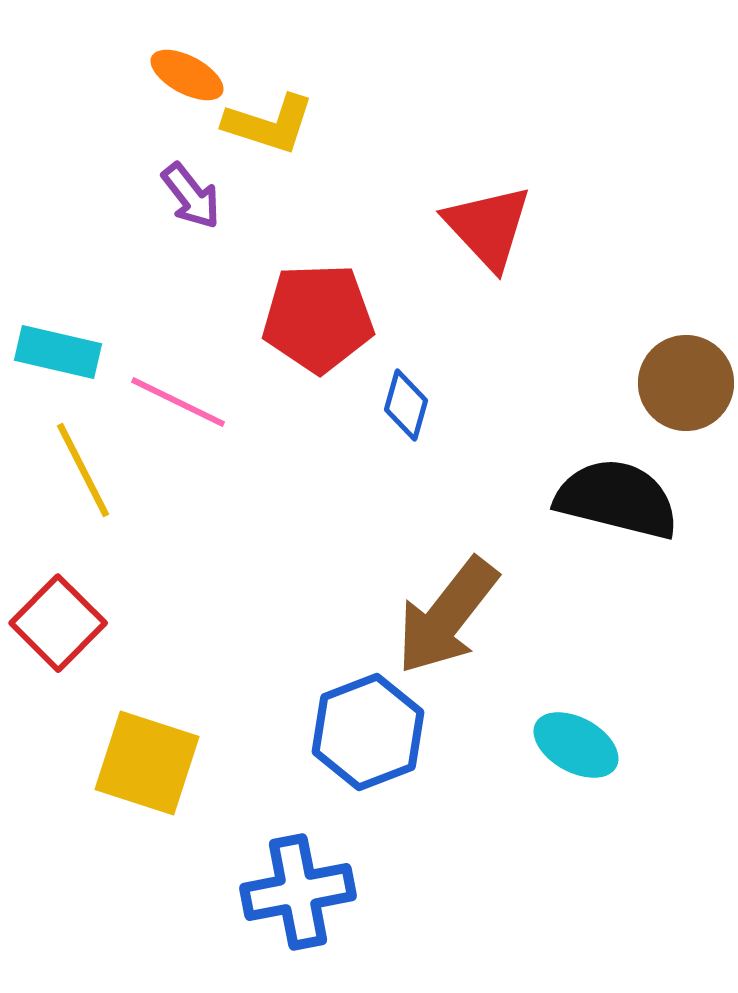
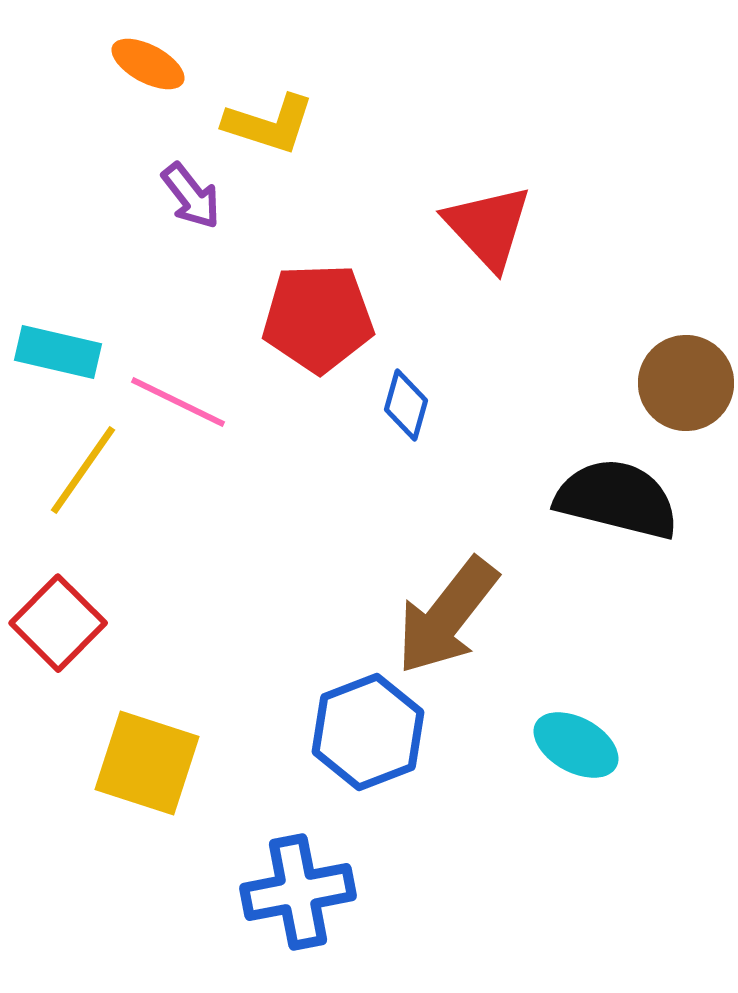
orange ellipse: moved 39 px left, 11 px up
yellow line: rotated 62 degrees clockwise
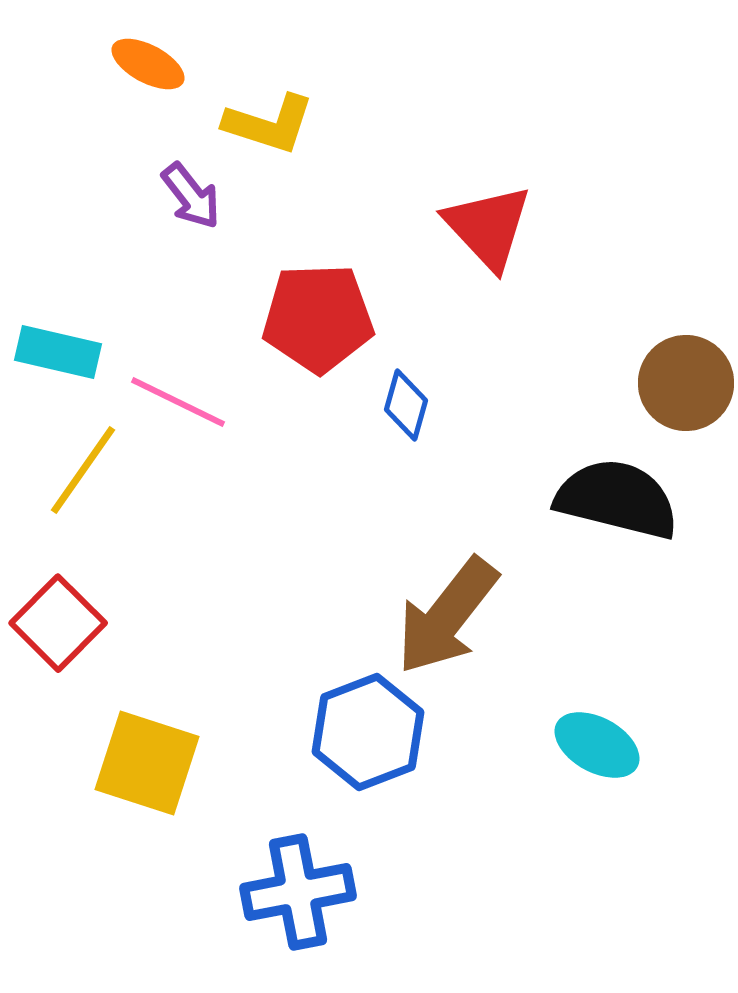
cyan ellipse: moved 21 px right
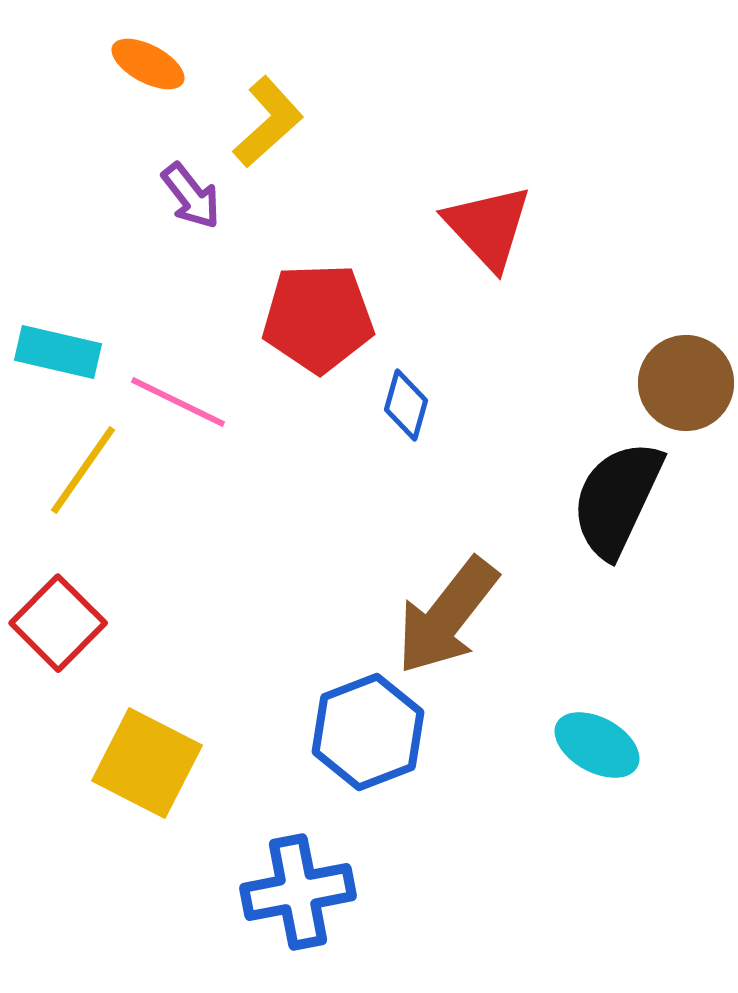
yellow L-shape: moved 1 px left, 2 px up; rotated 60 degrees counterclockwise
black semicircle: rotated 79 degrees counterclockwise
yellow square: rotated 9 degrees clockwise
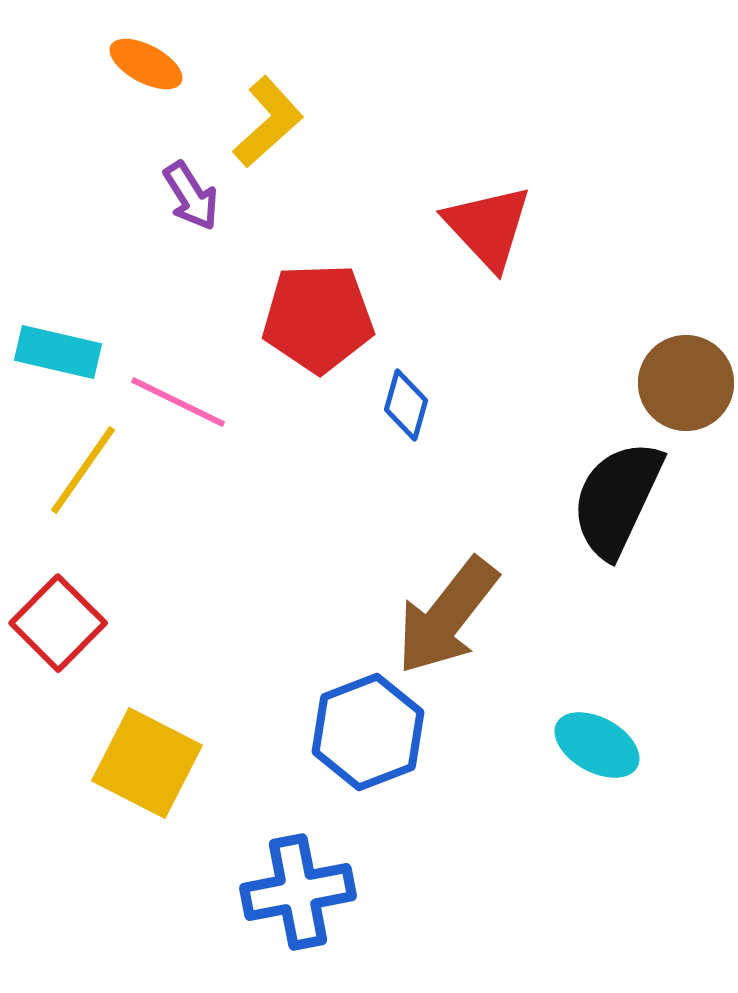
orange ellipse: moved 2 px left
purple arrow: rotated 6 degrees clockwise
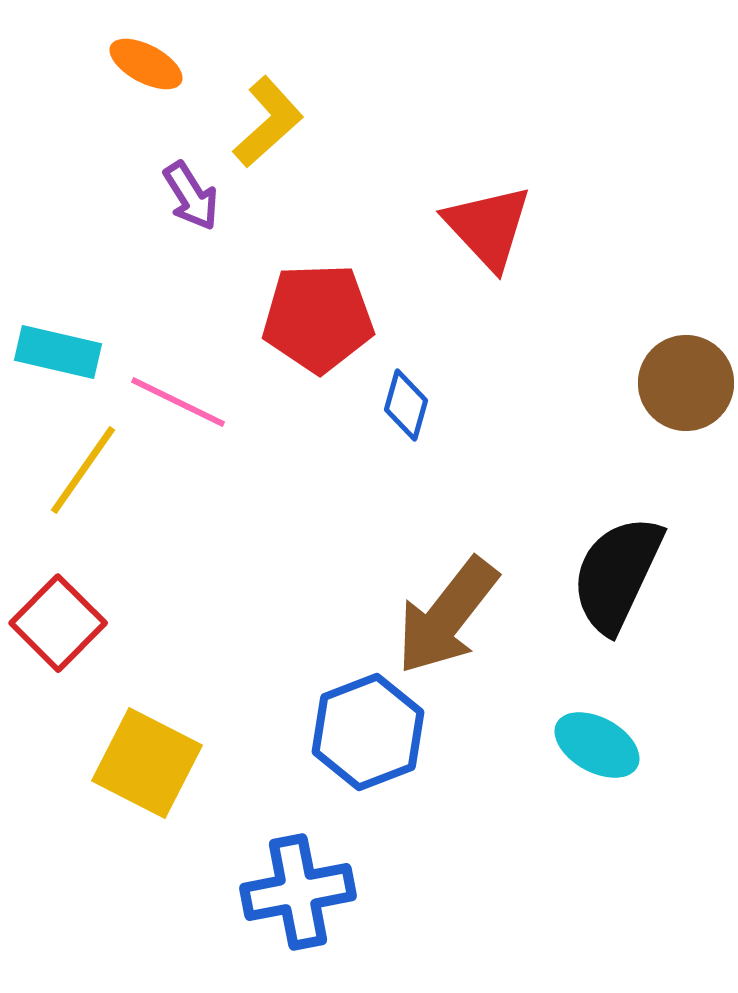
black semicircle: moved 75 px down
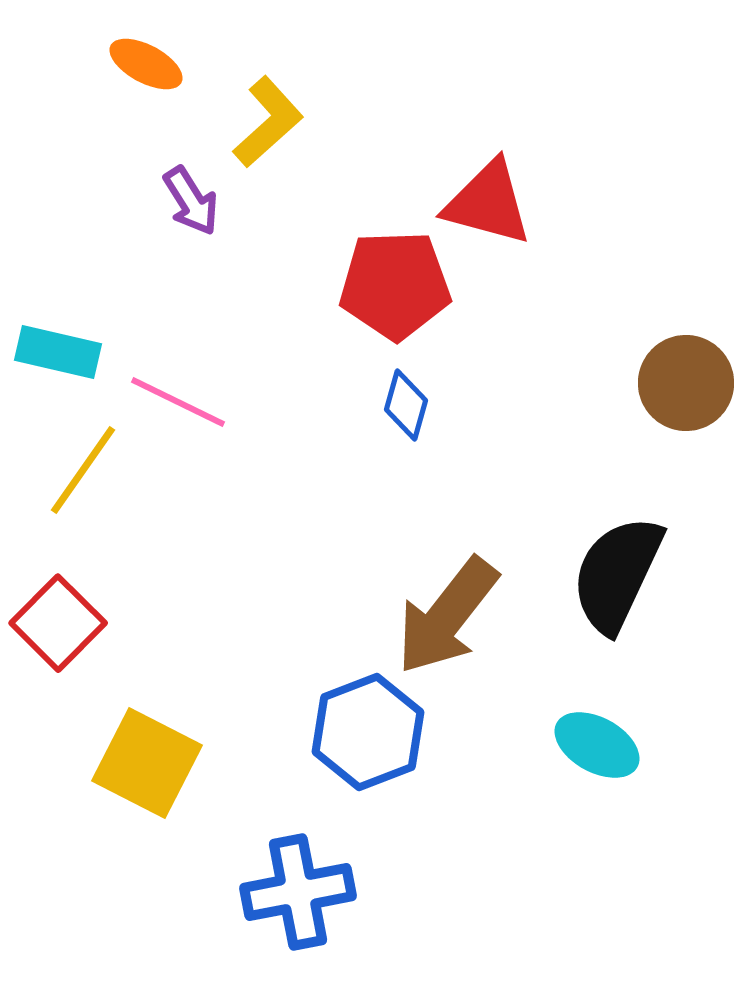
purple arrow: moved 5 px down
red triangle: moved 24 px up; rotated 32 degrees counterclockwise
red pentagon: moved 77 px right, 33 px up
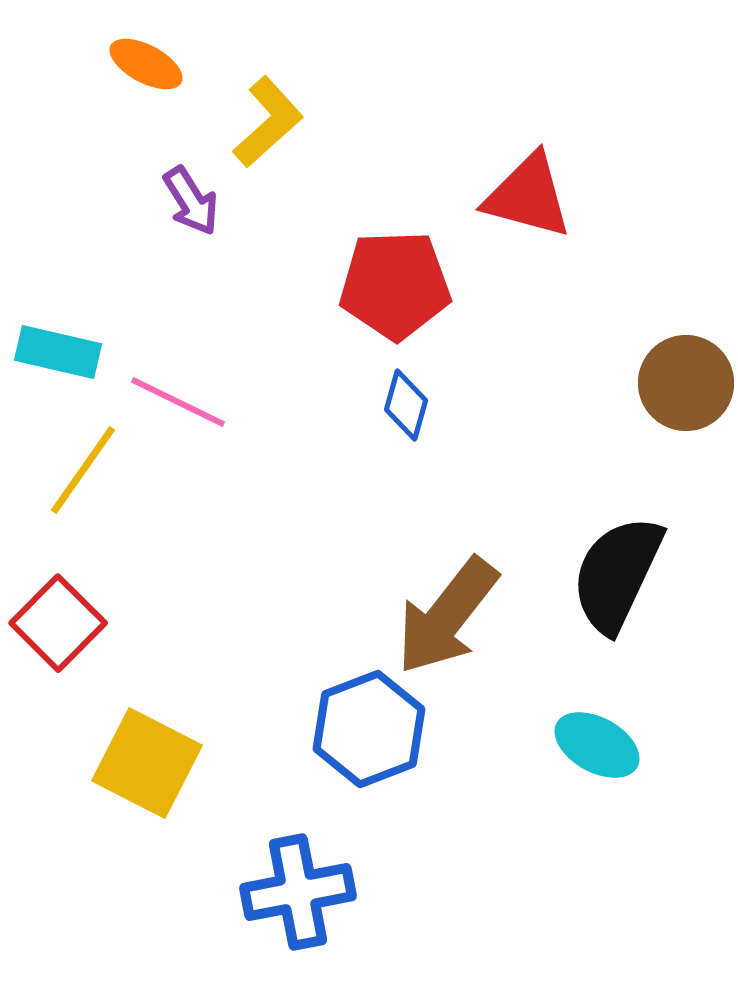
red triangle: moved 40 px right, 7 px up
blue hexagon: moved 1 px right, 3 px up
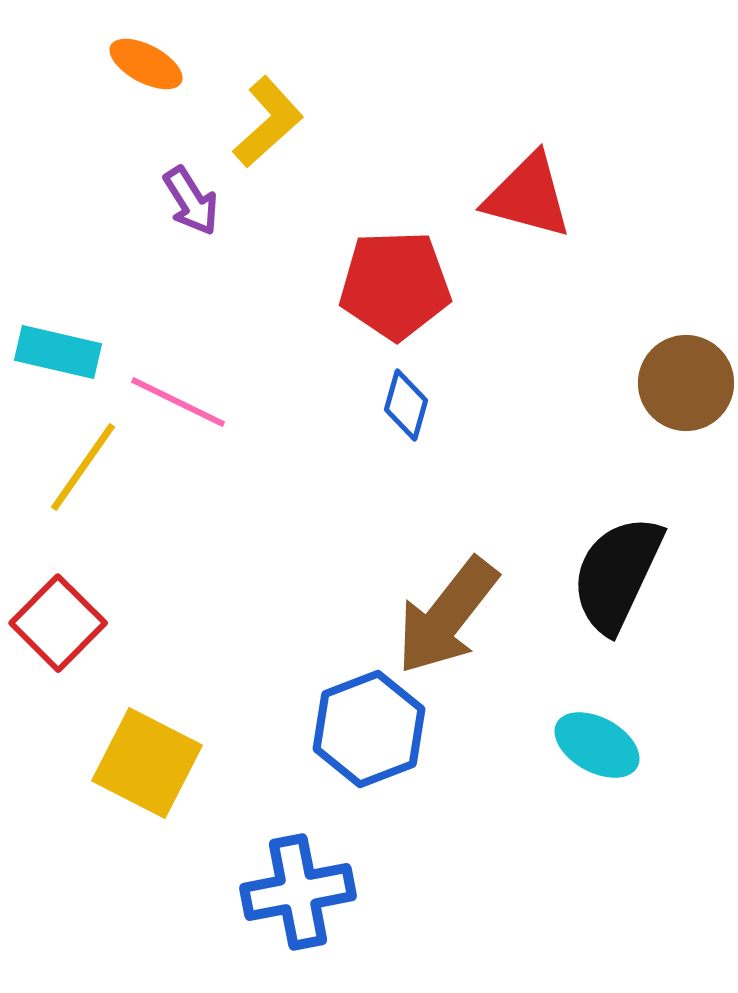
yellow line: moved 3 px up
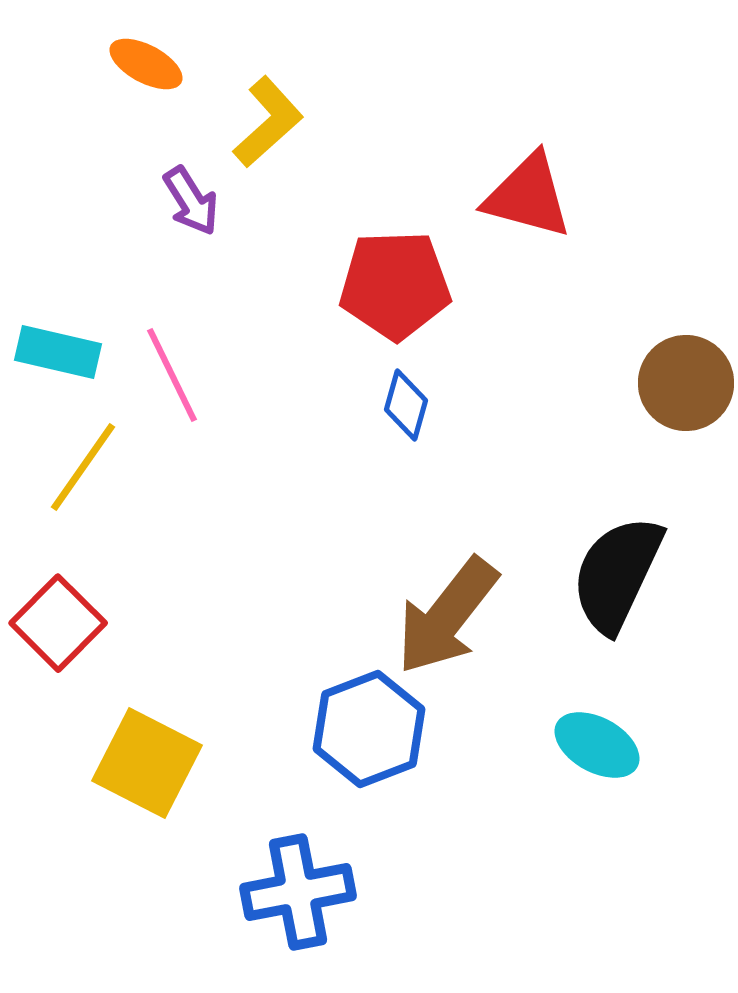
pink line: moved 6 px left, 27 px up; rotated 38 degrees clockwise
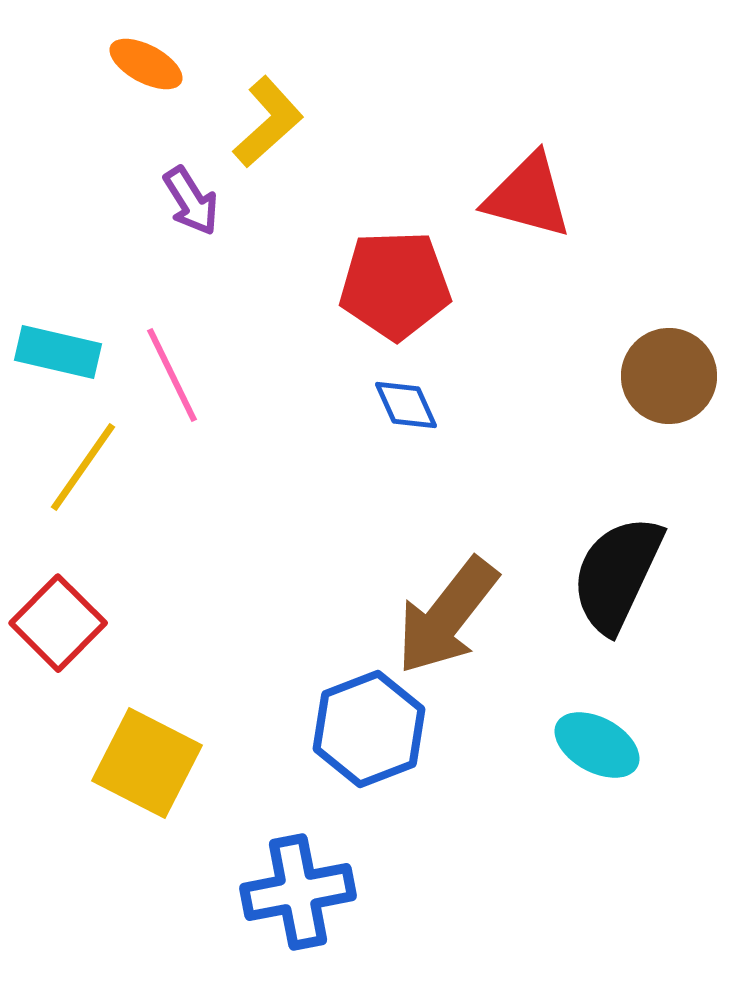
brown circle: moved 17 px left, 7 px up
blue diamond: rotated 40 degrees counterclockwise
